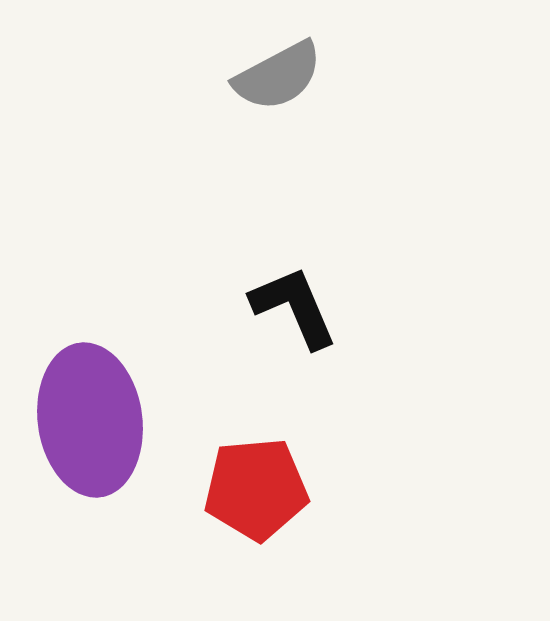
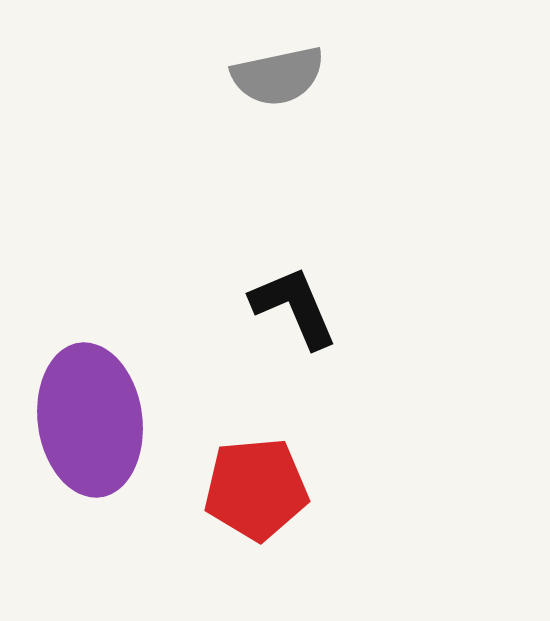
gray semicircle: rotated 16 degrees clockwise
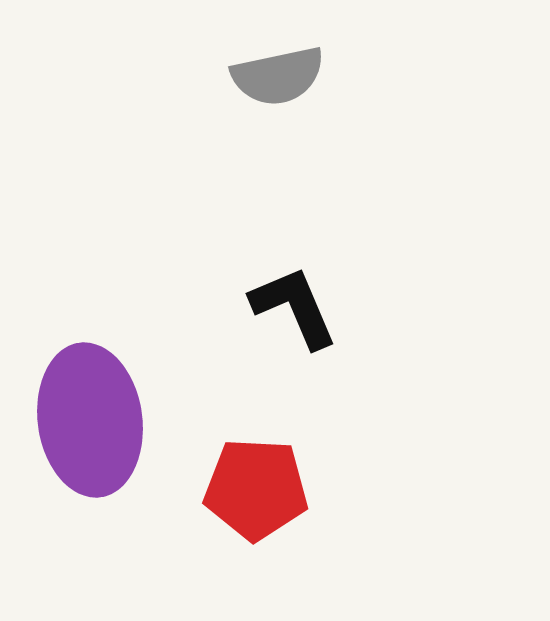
red pentagon: rotated 8 degrees clockwise
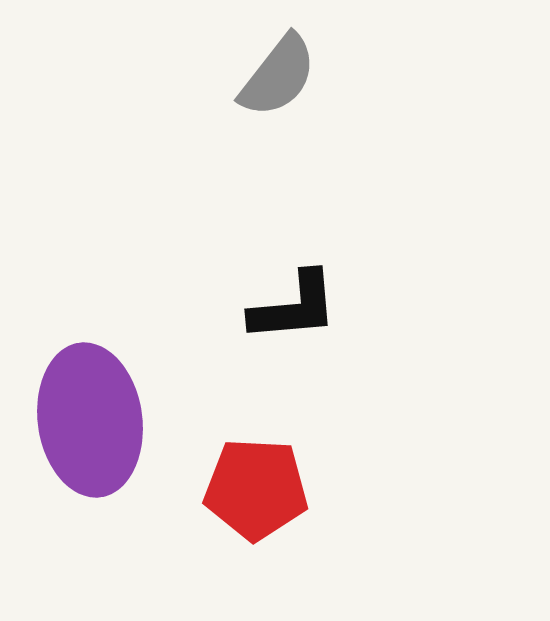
gray semicircle: rotated 40 degrees counterclockwise
black L-shape: rotated 108 degrees clockwise
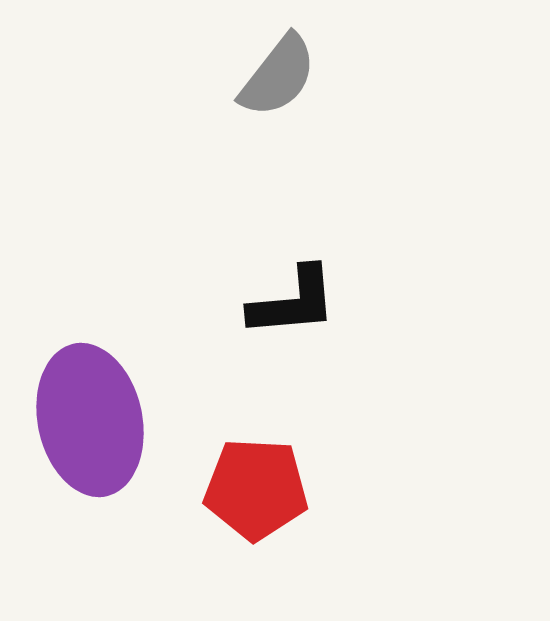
black L-shape: moved 1 px left, 5 px up
purple ellipse: rotated 4 degrees counterclockwise
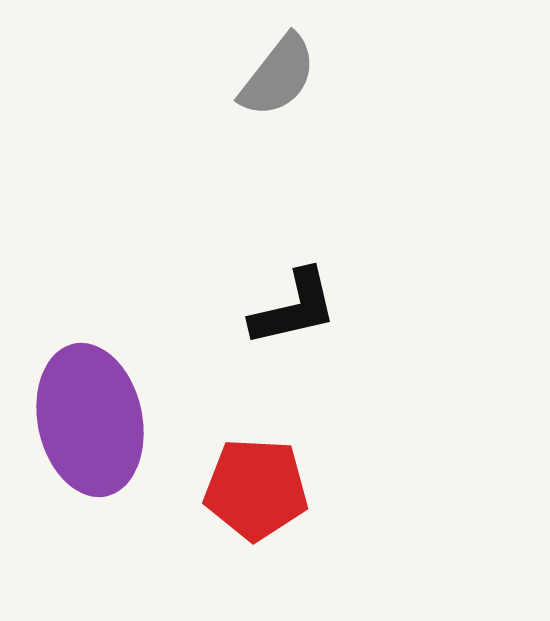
black L-shape: moved 1 px right, 6 px down; rotated 8 degrees counterclockwise
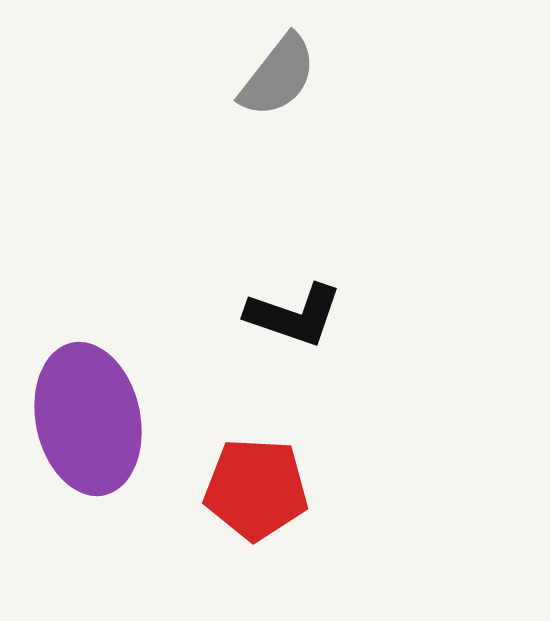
black L-shape: moved 7 px down; rotated 32 degrees clockwise
purple ellipse: moved 2 px left, 1 px up
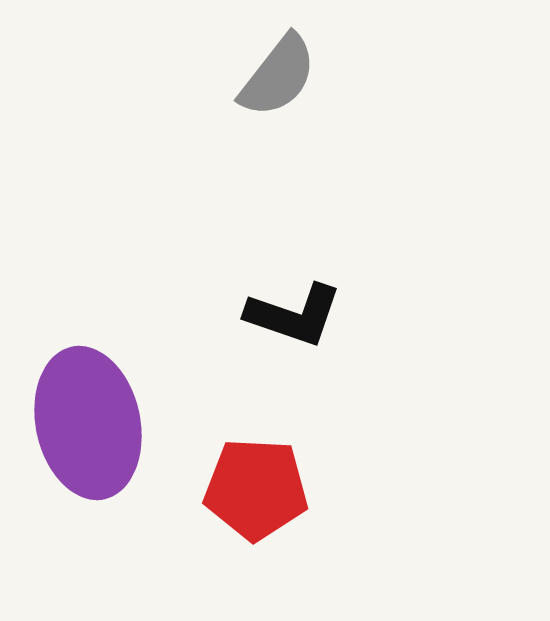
purple ellipse: moved 4 px down
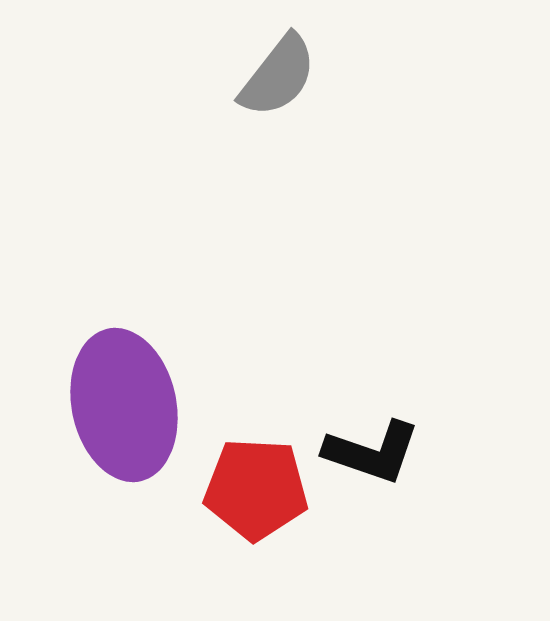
black L-shape: moved 78 px right, 137 px down
purple ellipse: moved 36 px right, 18 px up
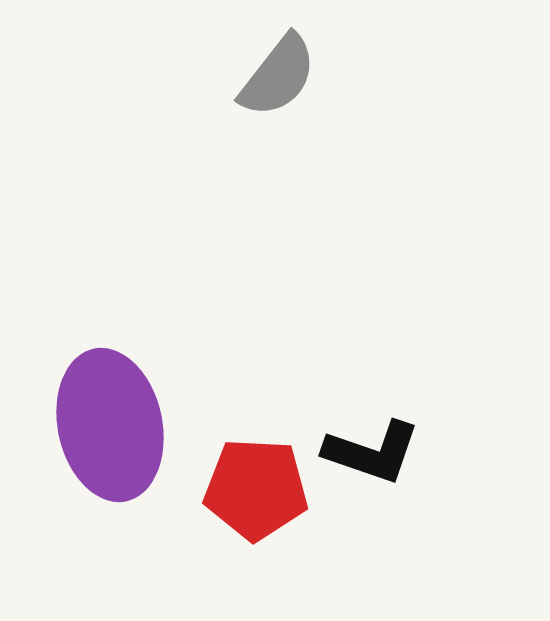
purple ellipse: moved 14 px left, 20 px down
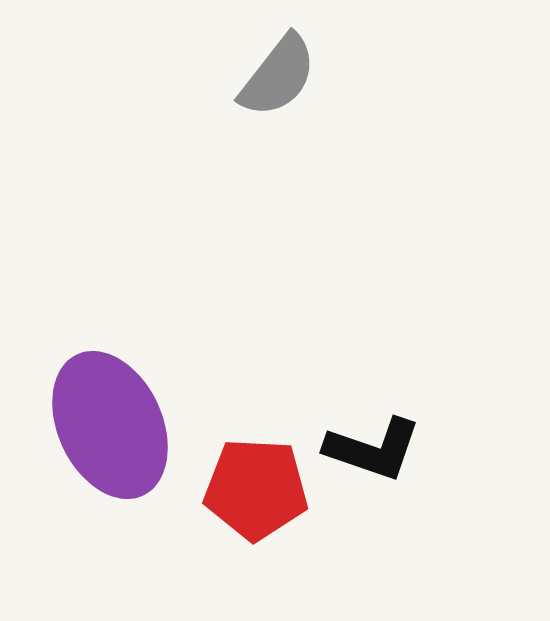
purple ellipse: rotated 13 degrees counterclockwise
black L-shape: moved 1 px right, 3 px up
